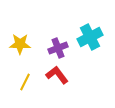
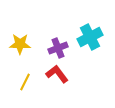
red L-shape: moved 1 px up
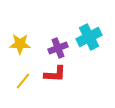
cyan cross: moved 1 px left
red L-shape: moved 2 px left; rotated 130 degrees clockwise
yellow line: moved 2 px left, 1 px up; rotated 12 degrees clockwise
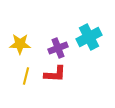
yellow line: moved 3 px right, 5 px up; rotated 24 degrees counterclockwise
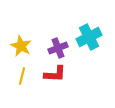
yellow star: moved 1 px right, 2 px down; rotated 25 degrees clockwise
yellow line: moved 4 px left
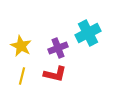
cyan cross: moved 1 px left, 4 px up
red L-shape: rotated 10 degrees clockwise
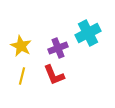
red L-shape: moved 1 px left, 1 px down; rotated 55 degrees clockwise
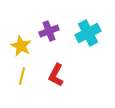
purple cross: moved 9 px left, 17 px up
red L-shape: moved 2 px right; rotated 50 degrees clockwise
